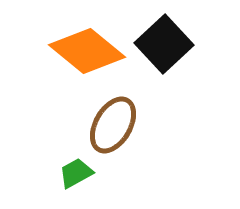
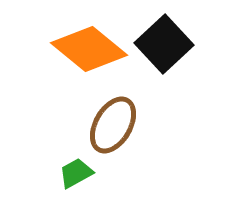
orange diamond: moved 2 px right, 2 px up
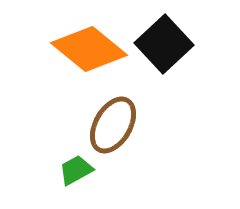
green trapezoid: moved 3 px up
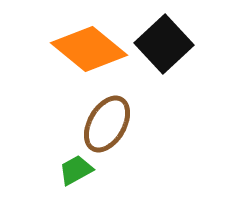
brown ellipse: moved 6 px left, 1 px up
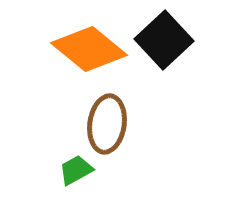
black square: moved 4 px up
brown ellipse: rotated 22 degrees counterclockwise
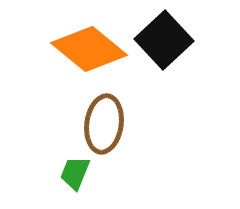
brown ellipse: moved 3 px left
green trapezoid: moved 1 px left, 3 px down; rotated 39 degrees counterclockwise
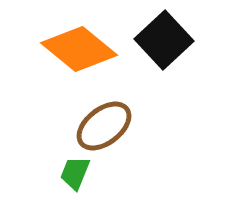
orange diamond: moved 10 px left
brown ellipse: moved 2 px down; rotated 44 degrees clockwise
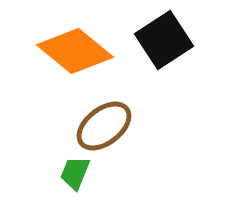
black square: rotated 10 degrees clockwise
orange diamond: moved 4 px left, 2 px down
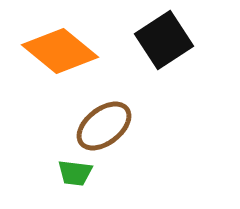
orange diamond: moved 15 px left
green trapezoid: rotated 105 degrees counterclockwise
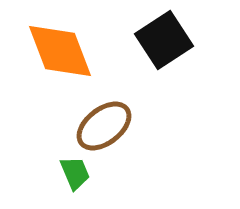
orange diamond: rotated 30 degrees clockwise
green trapezoid: rotated 120 degrees counterclockwise
